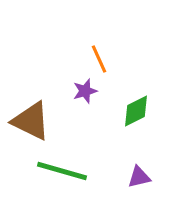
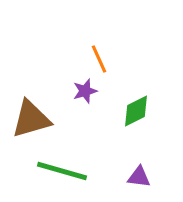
brown triangle: moved 2 px up; rotated 42 degrees counterclockwise
purple triangle: rotated 20 degrees clockwise
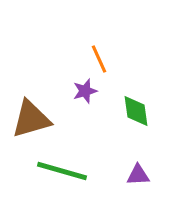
green diamond: rotated 72 degrees counterclockwise
purple triangle: moved 1 px left, 2 px up; rotated 10 degrees counterclockwise
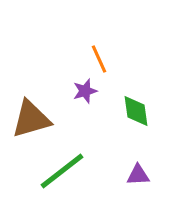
green line: rotated 54 degrees counterclockwise
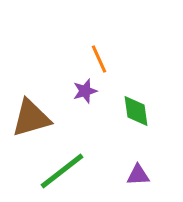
brown triangle: moved 1 px up
